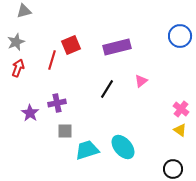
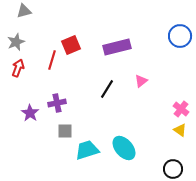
cyan ellipse: moved 1 px right, 1 px down
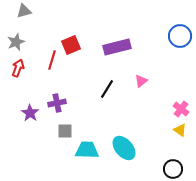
cyan trapezoid: rotated 20 degrees clockwise
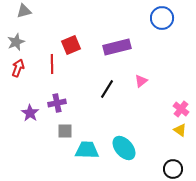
blue circle: moved 18 px left, 18 px up
red line: moved 4 px down; rotated 18 degrees counterclockwise
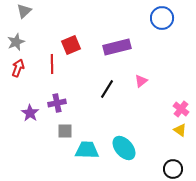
gray triangle: rotated 28 degrees counterclockwise
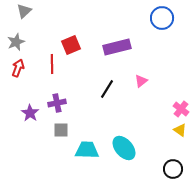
gray square: moved 4 px left, 1 px up
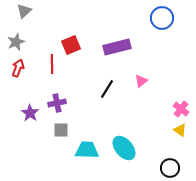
black circle: moved 3 px left, 1 px up
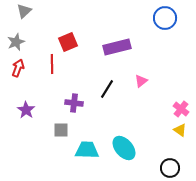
blue circle: moved 3 px right
red square: moved 3 px left, 3 px up
purple cross: moved 17 px right; rotated 18 degrees clockwise
purple star: moved 4 px left, 3 px up
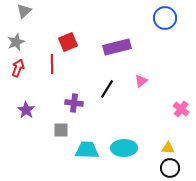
yellow triangle: moved 12 px left, 18 px down; rotated 32 degrees counterclockwise
cyan ellipse: rotated 50 degrees counterclockwise
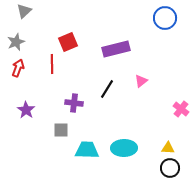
purple rectangle: moved 1 px left, 2 px down
